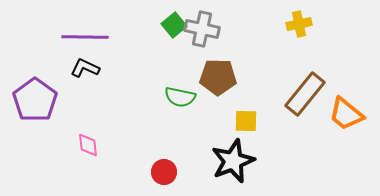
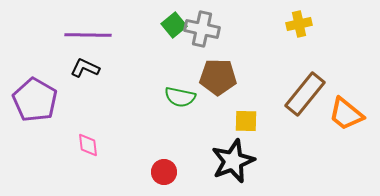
purple line: moved 3 px right, 2 px up
purple pentagon: rotated 6 degrees counterclockwise
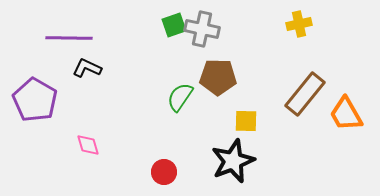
green square: rotated 20 degrees clockwise
purple line: moved 19 px left, 3 px down
black L-shape: moved 2 px right
green semicircle: rotated 112 degrees clockwise
orange trapezoid: rotated 21 degrees clockwise
pink diamond: rotated 10 degrees counterclockwise
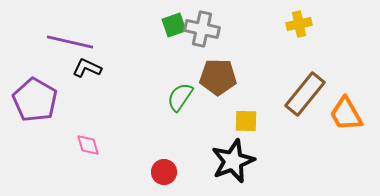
purple line: moved 1 px right, 4 px down; rotated 12 degrees clockwise
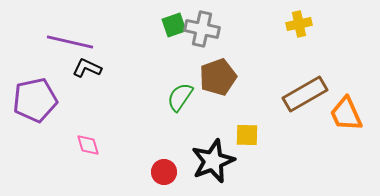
brown pentagon: rotated 21 degrees counterclockwise
brown rectangle: rotated 21 degrees clockwise
purple pentagon: rotated 30 degrees clockwise
orange trapezoid: rotated 6 degrees clockwise
yellow square: moved 1 px right, 14 px down
black star: moved 20 px left
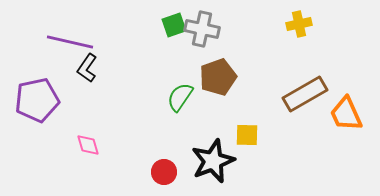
black L-shape: rotated 80 degrees counterclockwise
purple pentagon: moved 2 px right
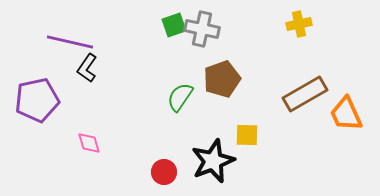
brown pentagon: moved 4 px right, 2 px down
pink diamond: moved 1 px right, 2 px up
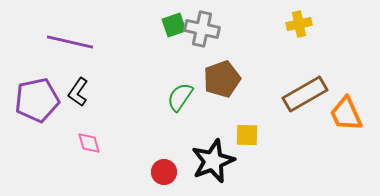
black L-shape: moved 9 px left, 24 px down
